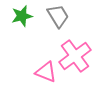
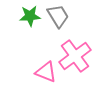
green star: moved 8 px right; rotated 10 degrees clockwise
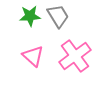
pink triangle: moved 13 px left, 16 px up; rotated 20 degrees clockwise
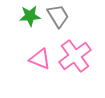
pink triangle: moved 7 px right, 3 px down; rotated 20 degrees counterclockwise
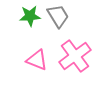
pink triangle: moved 3 px left, 1 px down
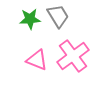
green star: moved 3 px down
pink cross: moved 2 px left
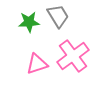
green star: moved 1 px left, 3 px down
pink triangle: moved 4 px down; rotated 40 degrees counterclockwise
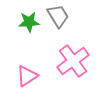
pink cross: moved 5 px down
pink triangle: moved 10 px left, 12 px down; rotated 15 degrees counterclockwise
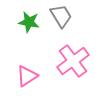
gray trapezoid: moved 3 px right
green star: rotated 15 degrees clockwise
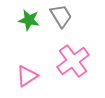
green star: moved 2 px up
